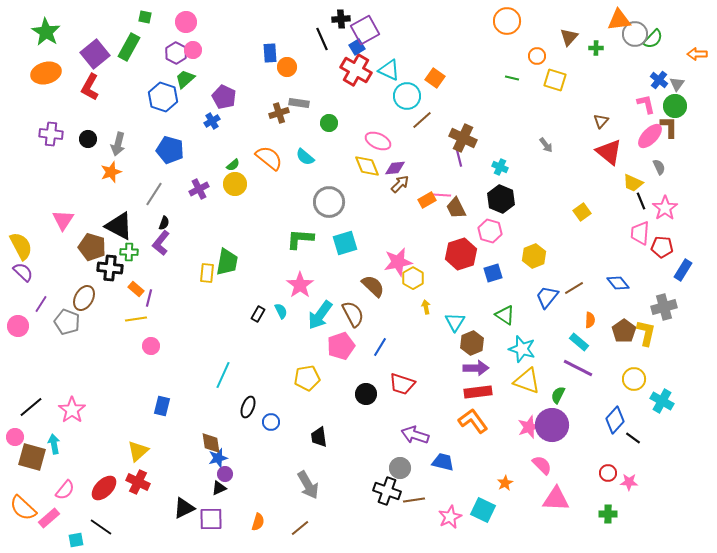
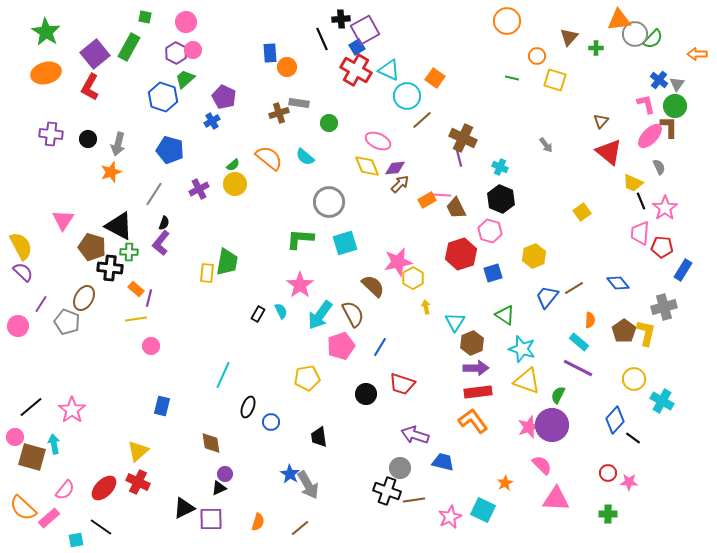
blue star at (218, 458): moved 72 px right, 16 px down; rotated 24 degrees counterclockwise
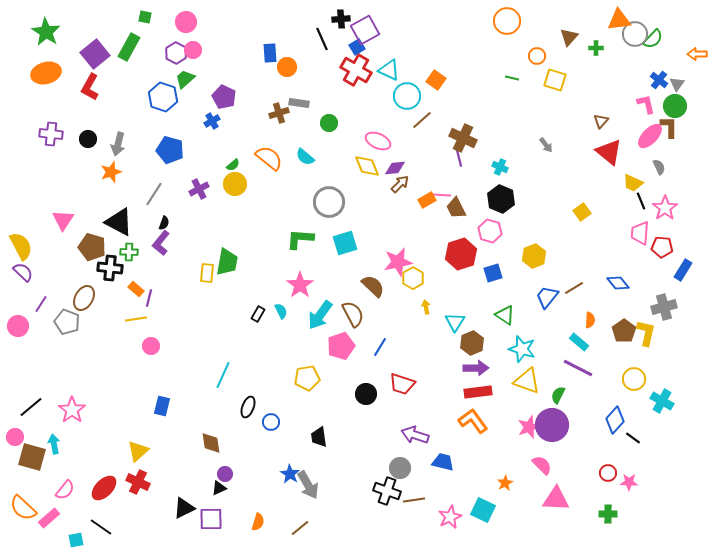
orange square at (435, 78): moved 1 px right, 2 px down
black triangle at (119, 226): moved 4 px up
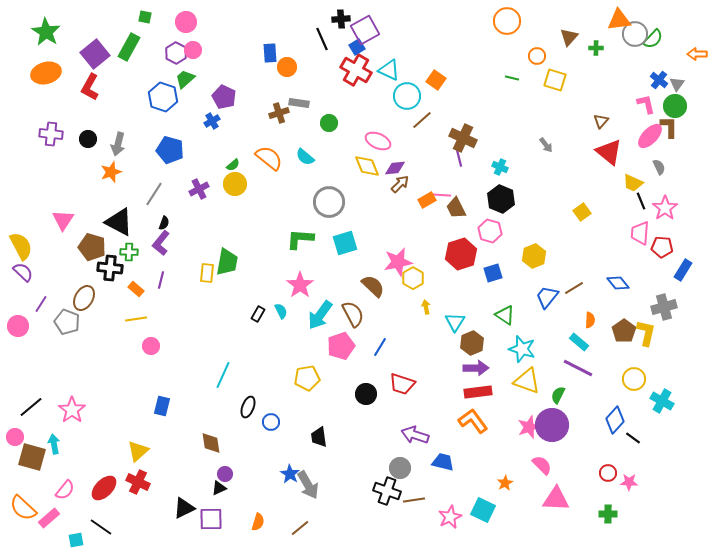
purple line at (149, 298): moved 12 px right, 18 px up
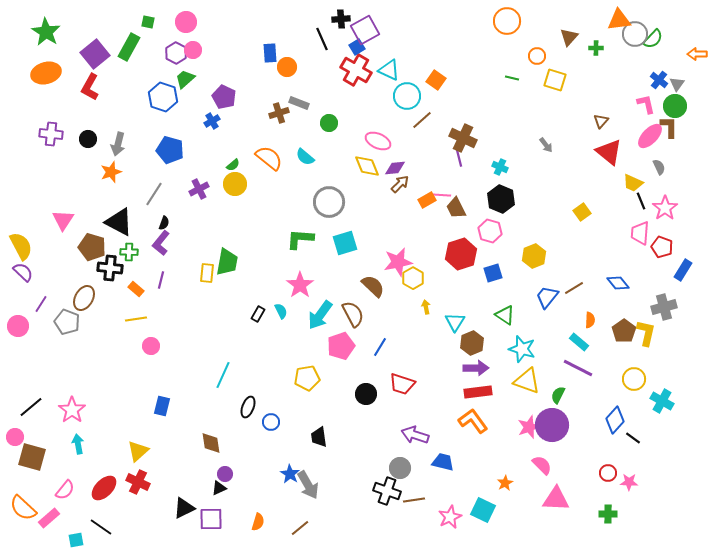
green square at (145, 17): moved 3 px right, 5 px down
gray rectangle at (299, 103): rotated 12 degrees clockwise
red pentagon at (662, 247): rotated 15 degrees clockwise
cyan arrow at (54, 444): moved 24 px right
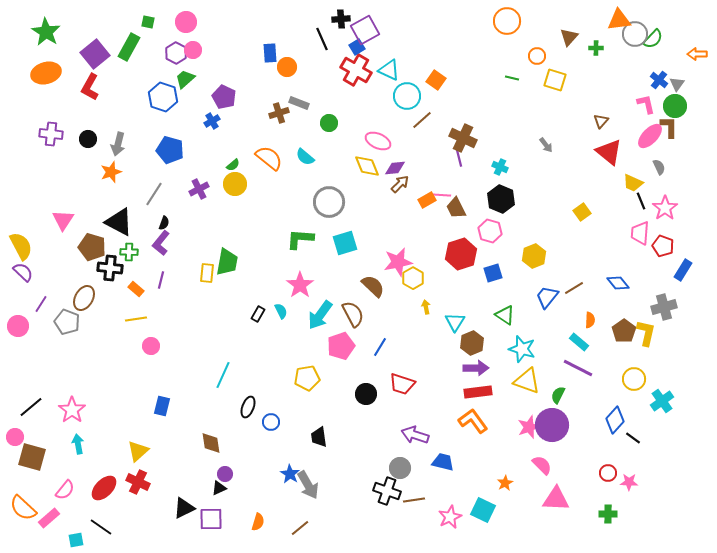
red pentagon at (662, 247): moved 1 px right, 1 px up
cyan cross at (662, 401): rotated 25 degrees clockwise
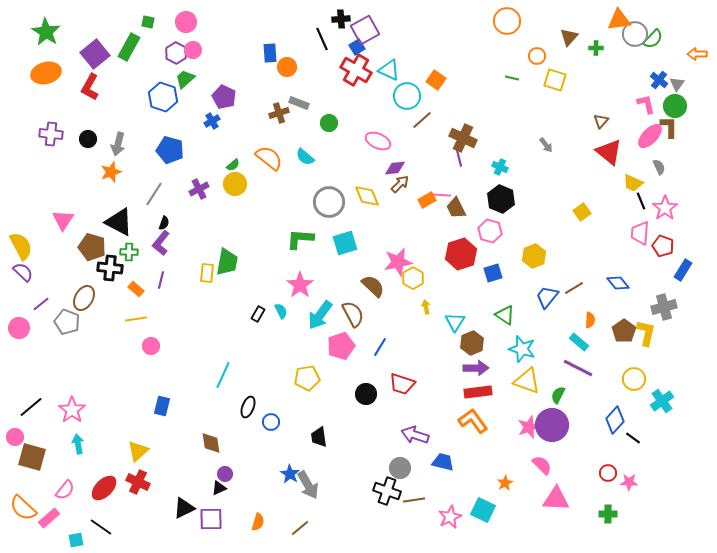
yellow diamond at (367, 166): moved 30 px down
purple line at (41, 304): rotated 18 degrees clockwise
pink circle at (18, 326): moved 1 px right, 2 px down
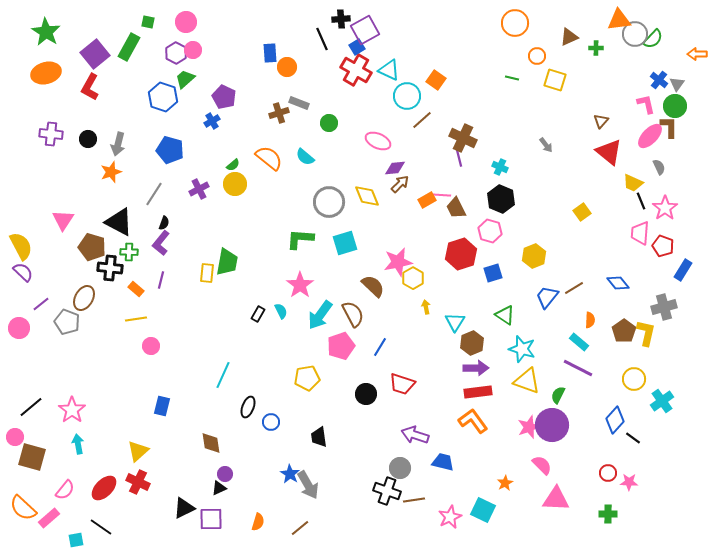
orange circle at (507, 21): moved 8 px right, 2 px down
brown triangle at (569, 37): rotated 24 degrees clockwise
